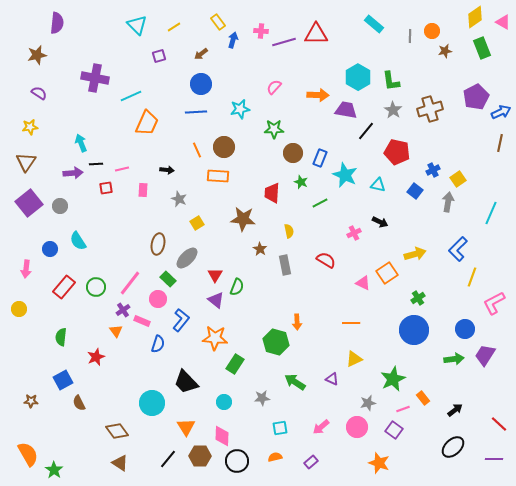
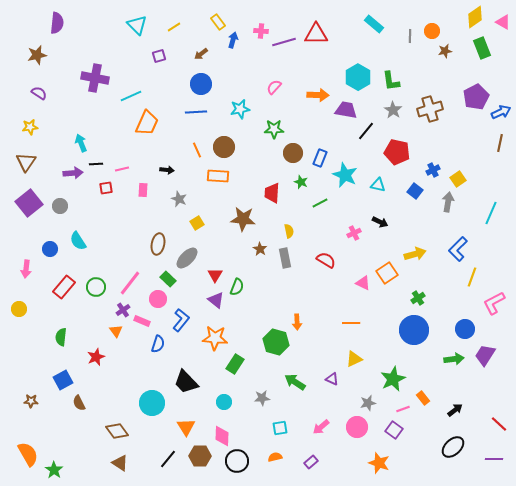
gray rectangle at (285, 265): moved 7 px up
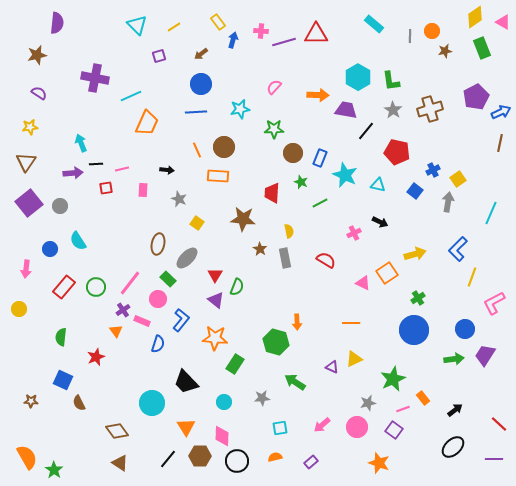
yellow square at (197, 223): rotated 24 degrees counterclockwise
purple triangle at (332, 379): moved 12 px up
blue square at (63, 380): rotated 36 degrees counterclockwise
pink arrow at (321, 427): moved 1 px right, 2 px up
orange semicircle at (28, 454): moved 1 px left, 3 px down
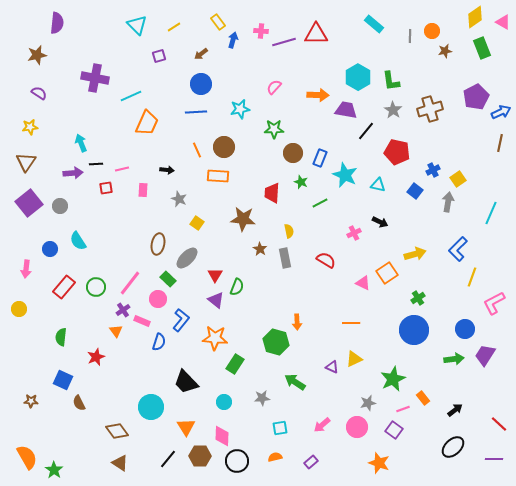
blue semicircle at (158, 344): moved 1 px right, 2 px up
cyan circle at (152, 403): moved 1 px left, 4 px down
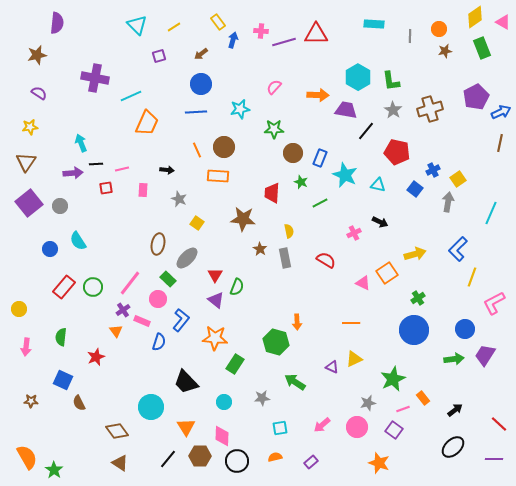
cyan rectangle at (374, 24): rotated 36 degrees counterclockwise
orange circle at (432, 31): moved 7 px right, 2 px up
blue square at (415, 191): moved 2 px up
pink arrow at (26, 269): moved 78 px down
green circle at (96, 287): moved 3 px left
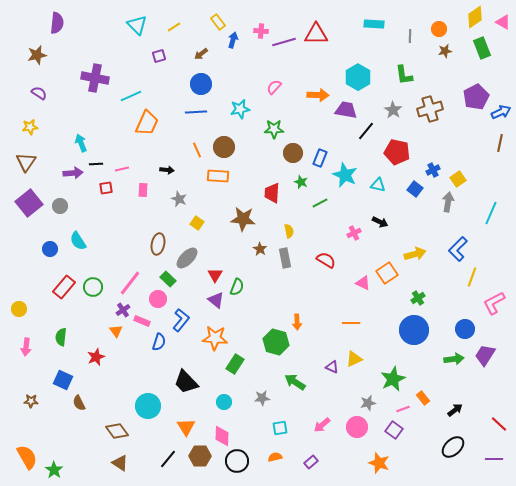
green L-shape at (391, 81): moved 13 px right, 6 px up
cyan circle at (151, 407): moved 3 px left, 1 px up
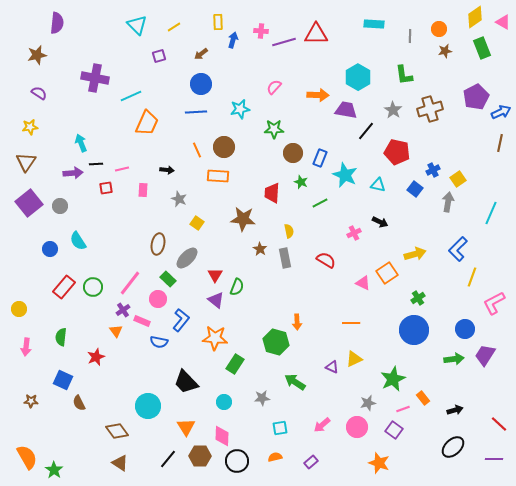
yellow rectangle at (218, 22): rotated 35 degrees clockwise
blue semicircle at (159, 342): rotated 84 degrees clockwise
black arrow at (455, 410): rotated 21 degrees clockwise
